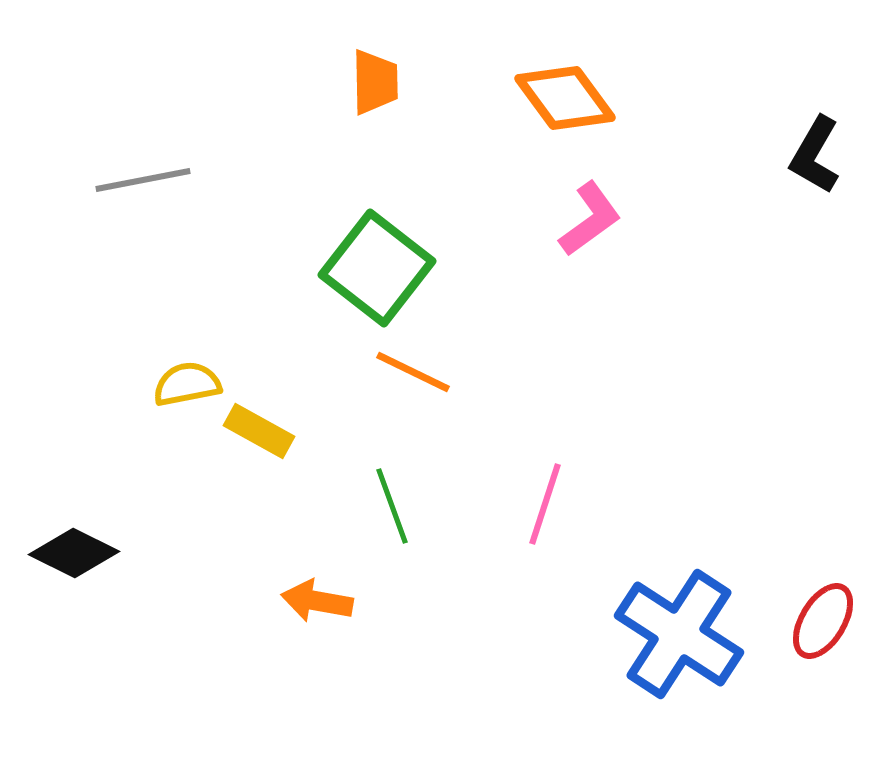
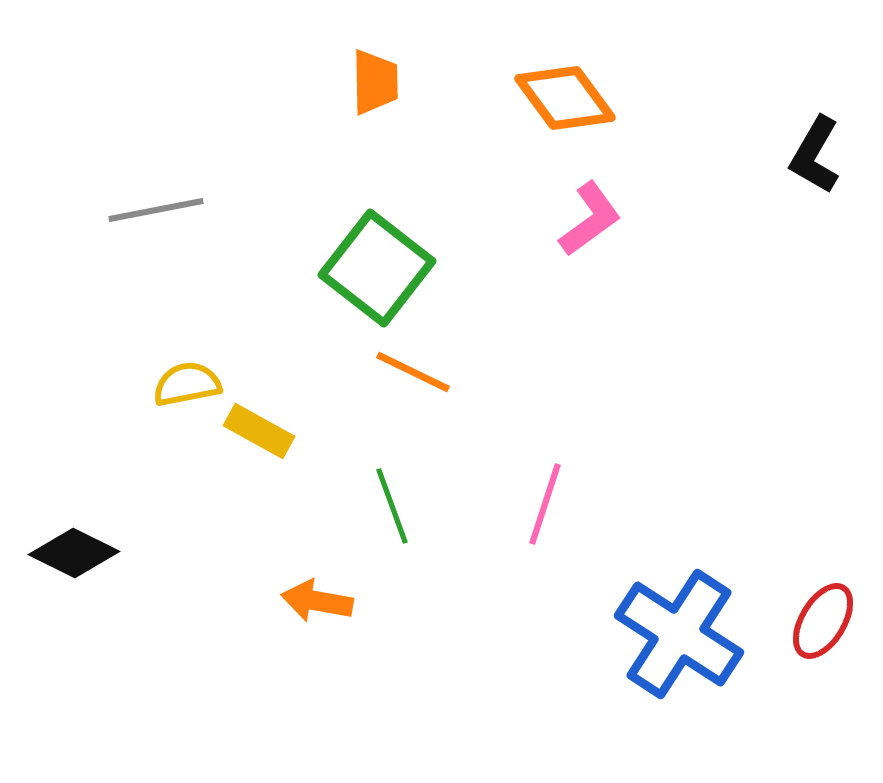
gray line: moved 13 px right, 30 px down
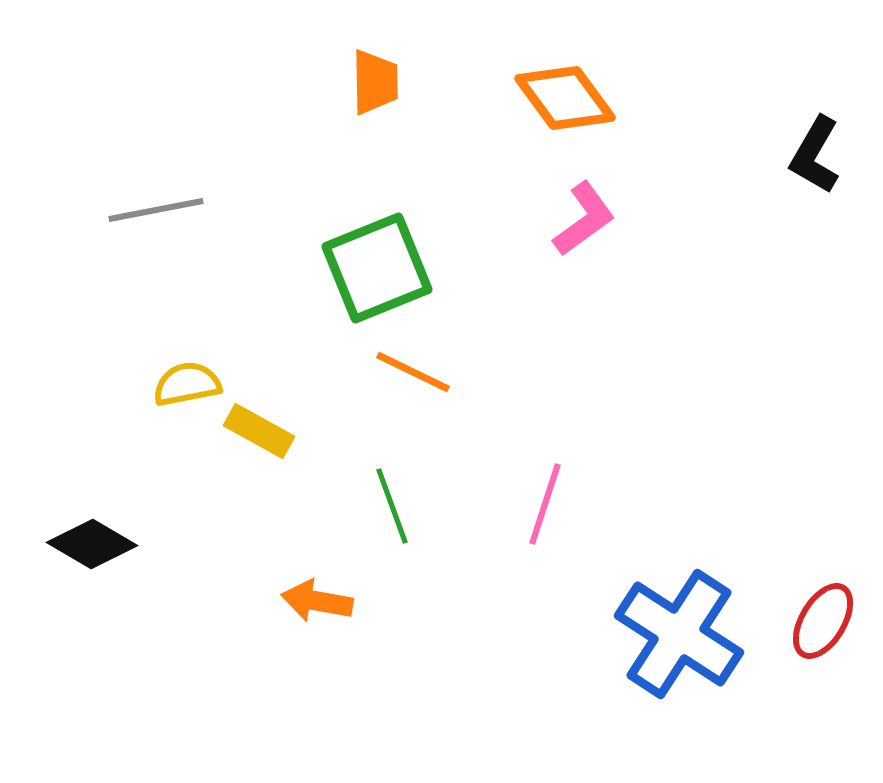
pink L-shape: moved 6 px left
green square: rotated 30 degrees clockwise
black diamond: moved 18 px right, 9 px up; rotated 4 degrees clockwise
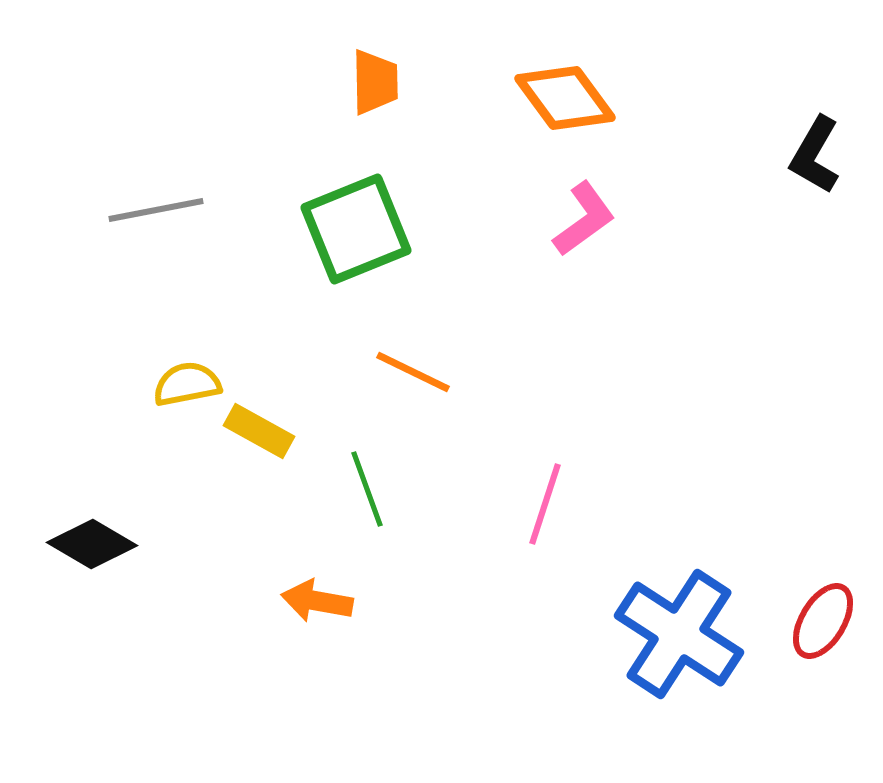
green square: moved 21 px left, 39 px up
green line: moved 25 px left, 17 px up
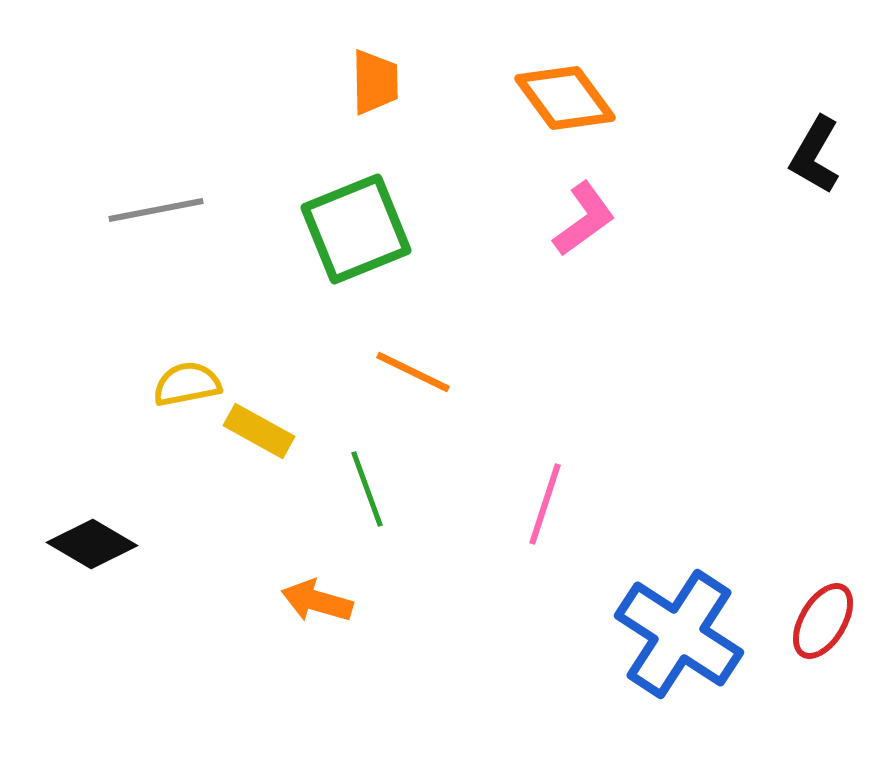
orange arrow: rotated 6 degrees clockwise
